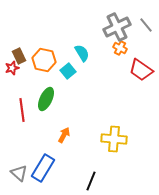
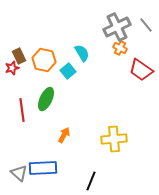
yellow cross: rotated 10 degrees counterclockwise
blue rectangle: rotated 56 degrees clockwise
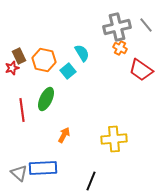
gray cross: rotated 12 degrees clockwise
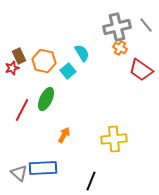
orange hexagon: moved 1 px down
red line: rotated 35 degrees clockwise
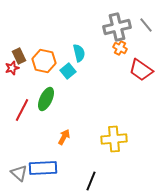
cyan semicircle: moved 3 px left; rotated 18 degrees clockwise
orange arrow: moved 2 px down
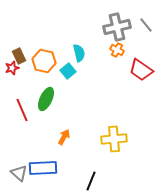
orange cross: moved 3 px left, 2 px down
red line: rotated 50 degrees counterclockwise
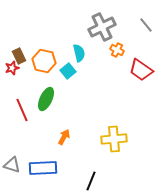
gray cross: moved 15 px left; rotated 12 degrees counterclockwise
gray triangle: moved 7 px left, 8 px up; rotated 24 degrees counterclockwise
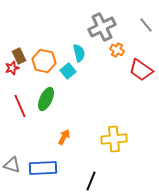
red line: moved 2 px left, 4 px up
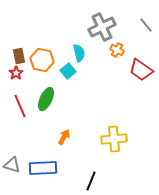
brown rectangle: rotated 14 degrees clockwise
orange hexagon: moved 2 px left, 1 px up
red star: moved 4 px right, 5 px down; rotated 16 degrees counterclockwise
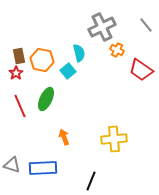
orange arrow: rotated 49 degrees counterclockwise
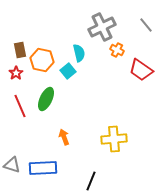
brown rectangle: moved 1 px right, 6 px up
